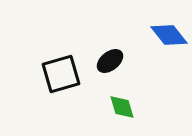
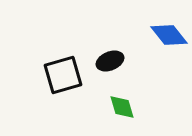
black ellipse: rotated 16 degrees clockwise
black square: moved 2 px right, 1 px down
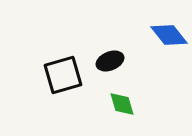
green diamond: moved 3 px up
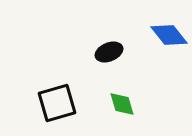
black ellipse: moved 1 px left, 9 px up
black square: moved 6 px left, 28 px down
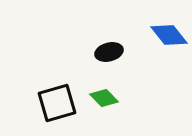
black ellipse: rotated 8 degrees clockwise
green diamond: moved 18 px left, 6 px up; rotated 28 degrees counterclockwise
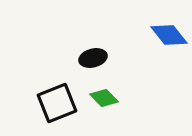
black ellipse: moved 16 px left, 6 px down
black square: rotated 6 degrees counterclockwise
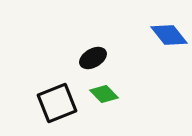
black ellipse: rotated 16 degrees counterclockwise
green diamond: moved 4 px up
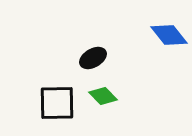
green diamond: moved 1 px left, 2 px down
black square: rotated 21 degrees clockwise
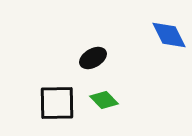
blue diamond: rotated 12 degrees clockwise
green diamond: moved 1 px right, 4 px down
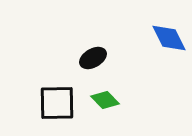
blue diamond: moved 3 px down
green diamond: moved 1 px right
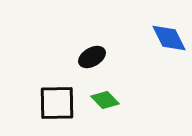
black ellipse: moved 1 px left, 1 px up
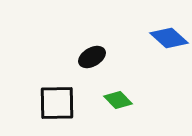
blue diamond: rotated 21 degrees counterclockwise
green diamond: moved 13 px right
